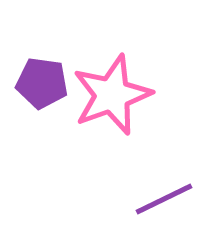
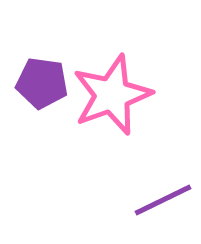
purple line: moved 1 px left, 1 px down
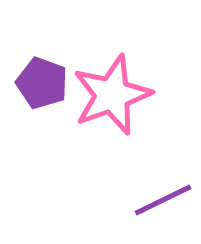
purple pentagon: rotated 12 degrees clockwise
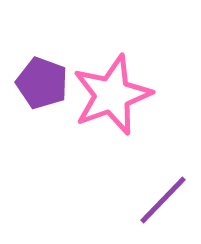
purple line: rotated 20 degrees counterclockwise
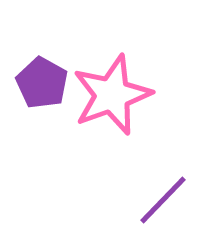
purple pentagon: rotated 9 degrees clockwise
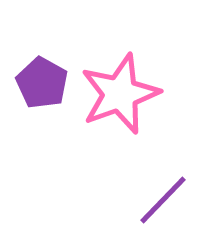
pink star: moved 8 px right, 1 px up
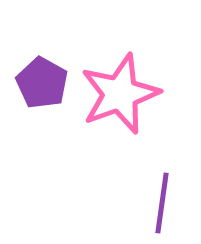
purple line: moved 1 px left, 3 px down; rotated 36 degrees counterclockwise
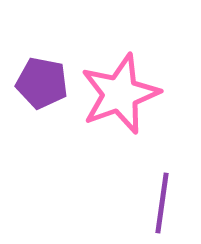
purple pentagon: rotated 18 degrees counterclockwise
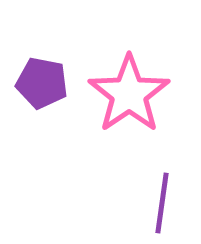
pink star: moved 9 px right; rotated 14 degrees counterclockwise
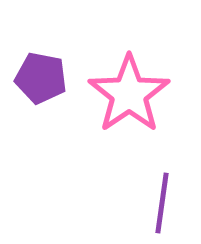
purple pentagon: moved 1 px left, 5 px up
